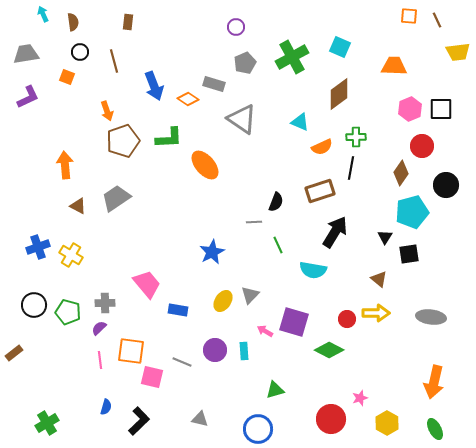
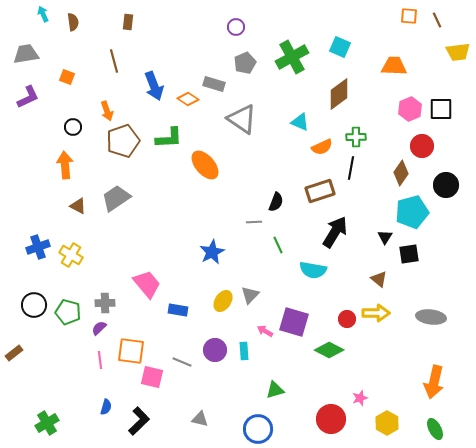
black circle at (80, 52): moved 7 px left, 75 px down
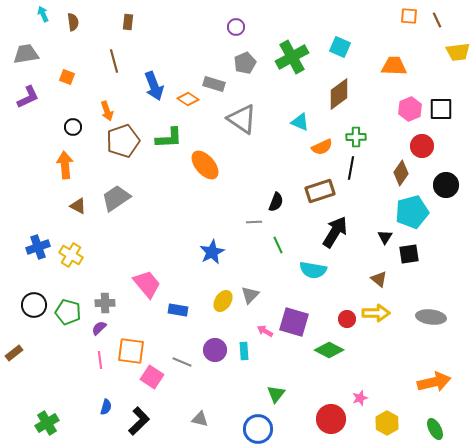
pink square at (152, 377): rotated 20 degrees clockwise
orange arrow at (434, 382): rotated 116 degrees counterclockwise
green triangle at (275, 390): moved 1 px right, 4 px down; rotated 36 degrees counterclockwise
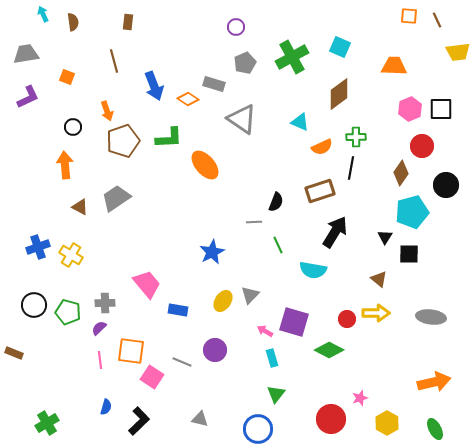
brown triangle at (78, 206): moved 2 px right, 1 px down
black square at (409, 254): rotated 10 degrees clockwise
cyan rectangle at (244, 351): moved 28 px right, 7 px down; rotated 12 degrees counterclockwise
brown rectangle at (14, 353): rotated 60 degrees clockwise
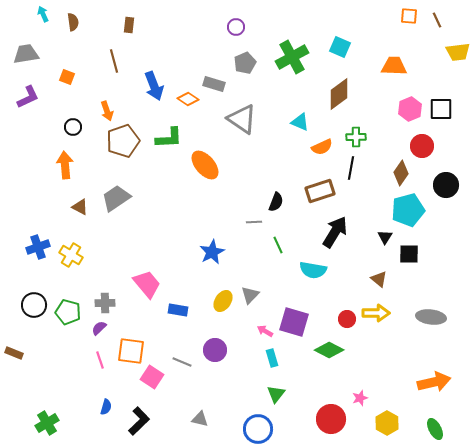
brown rectangle at (128, 22): moved 1 px right, 3 px down
cyan pentagon at (412, 212): moved 4 px left, 2 px up
pink line at (100, 360): rotated 12 degrees counterclockwise
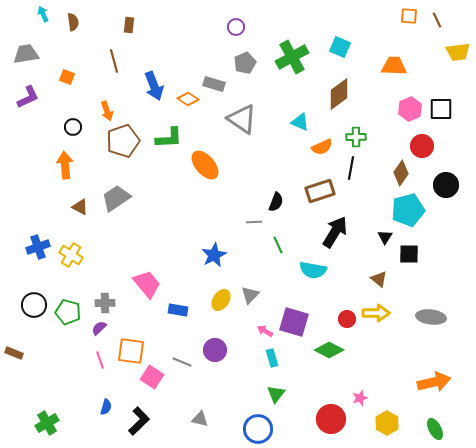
blue star at (212, 252): moved 2 px right, 3 px down
yellow ellipse at (223, 301): moved 2 px left, 1 px up
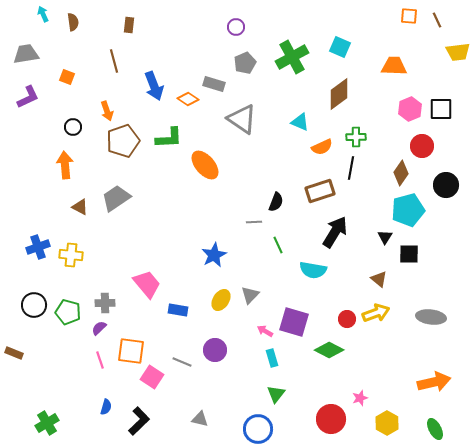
yellow cross at (71, 255): rotated 25 degrees counterclockwise
yellow arrow at (376, 313): rotated 20 degrees counterclockwise
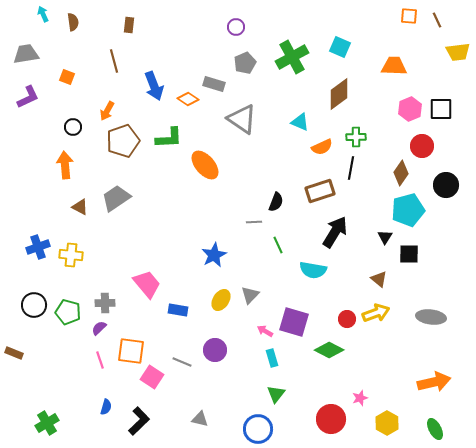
orange arrow at (107, 111): rotated 48 degrees clockwise
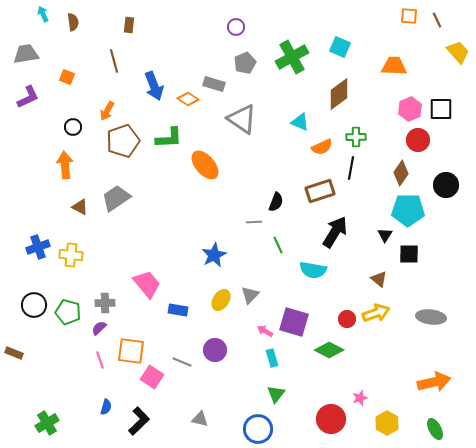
yellow trapezoid at (458, 52): rotated 125 degrees counterclockwise
red circle at (422, 146): moved 4 px left, 6 px up
cyan pentagon at (408, 210): rotated 16 degrees clockwise
black triangle at (385, 237): moved 2 px up
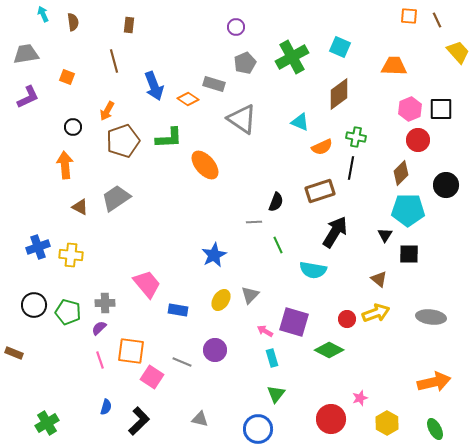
green cross at (356, 137): rotated 12 degrees clockwise
brown diamond at (401, 173): rotated 10 degrees clockwise
